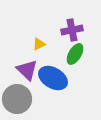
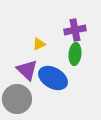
purple cross: moved 3 px right
green ellipse: rotated 25 degrees counterclockwise
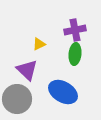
blue ellipse: moved 10 px right, 14 px down
